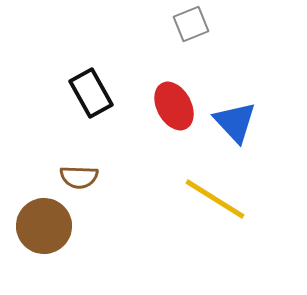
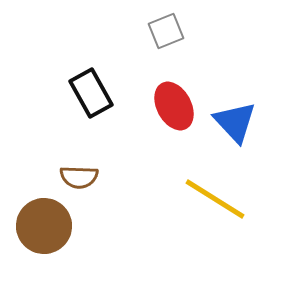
gray square: moved 25 px left, 7 px down
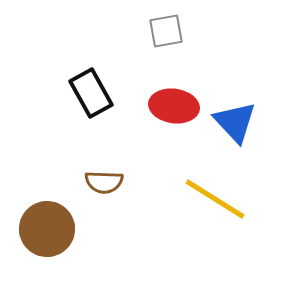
gray square: rotated 12 degrees clockwise
red ellipse: rotated 54 degrees counterclockwise
brown semicircle: moved 25 px right, 5 px down
brown circle: moved 3 px right, 3 px down
